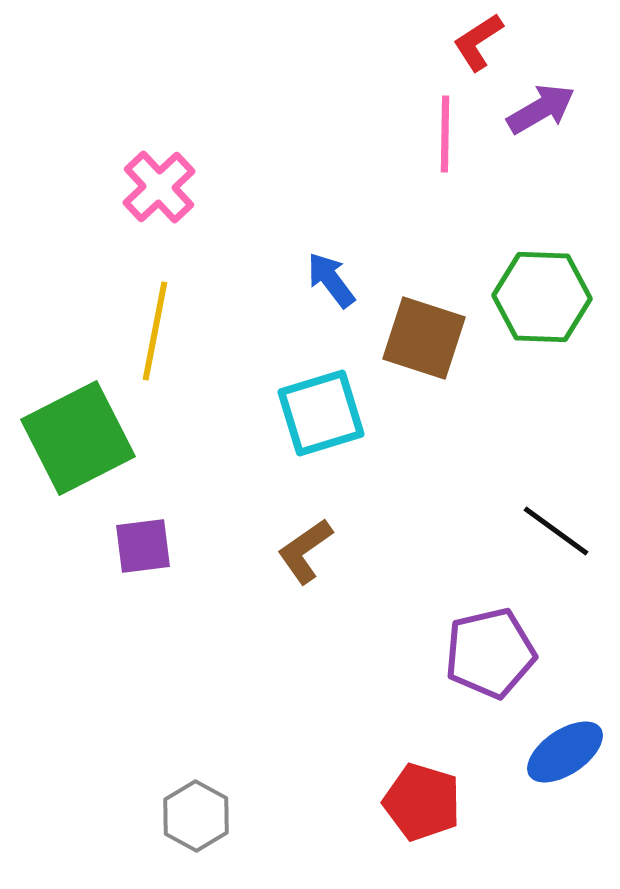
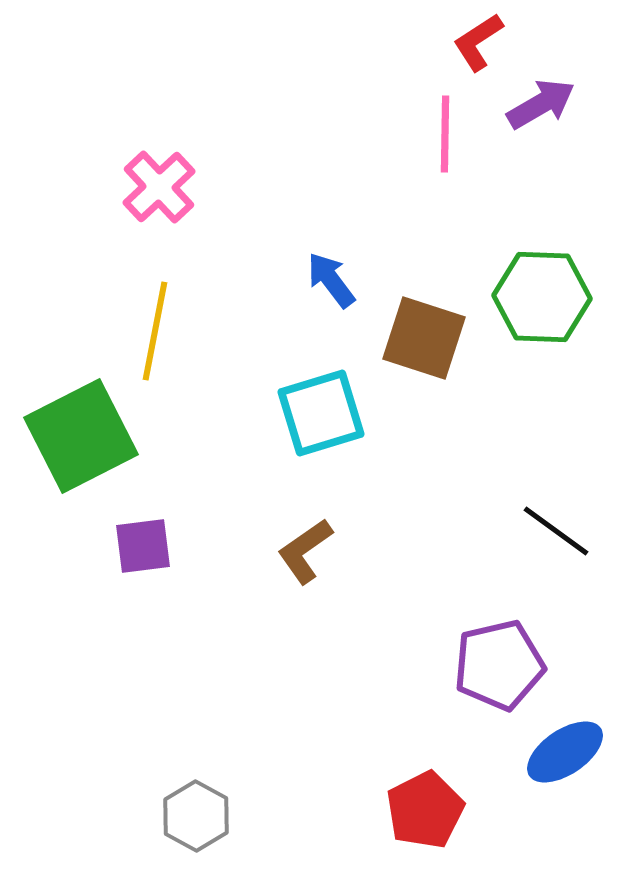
purple arrow: moved 5 px up
green square: moved 3 px right, 2 px up
purple pentagon: moved 9 px right, 12 px down
red pentagon: moved 3 px right, 8 px down; rotated 28 degrees clockwise
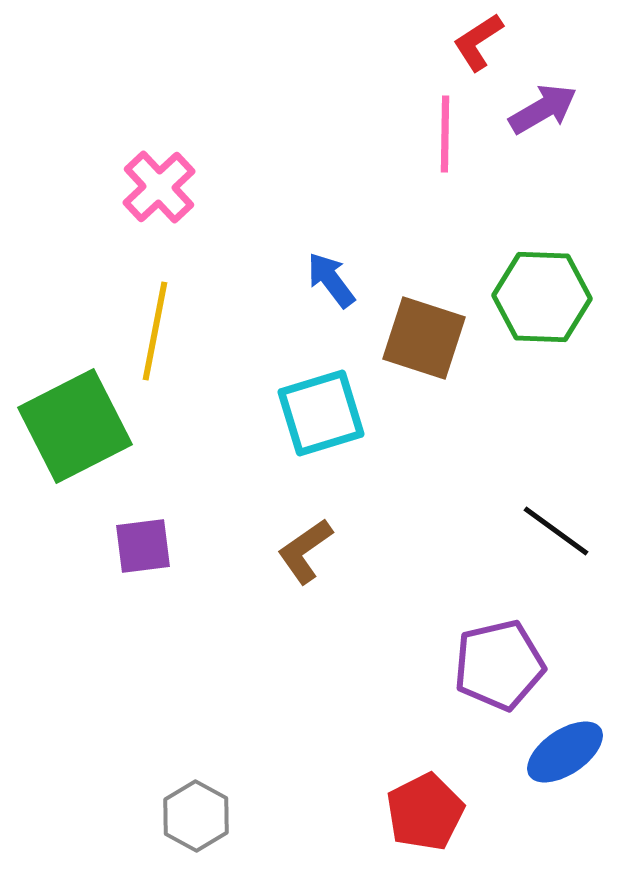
purple arrow: moved 2 px right, 5 px down
green square: moved 6 px left, 10 px up
red pentagon: moved 2 px down
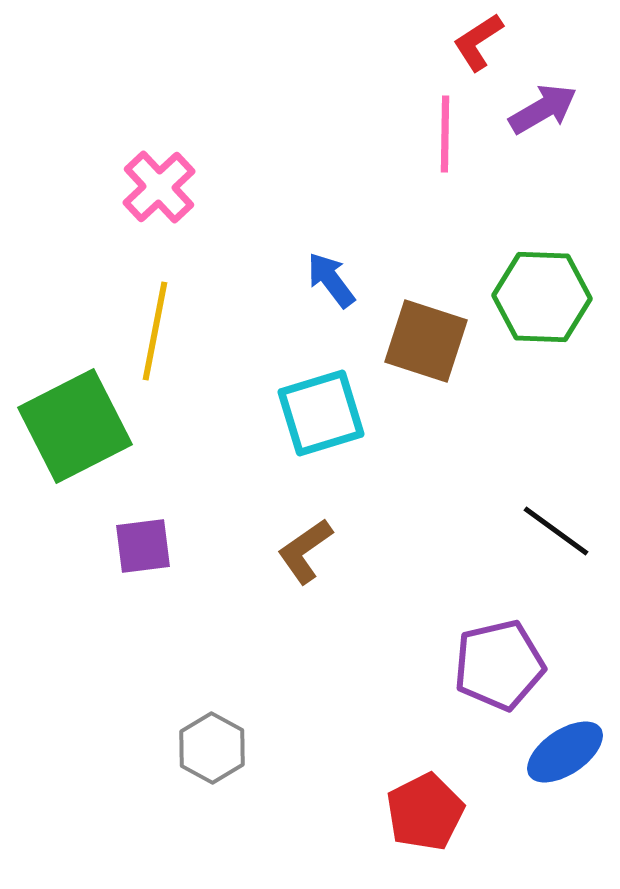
brown square: moved 2 px right, 3 px down
gray hexagon: moved 16 px right, 68 px up
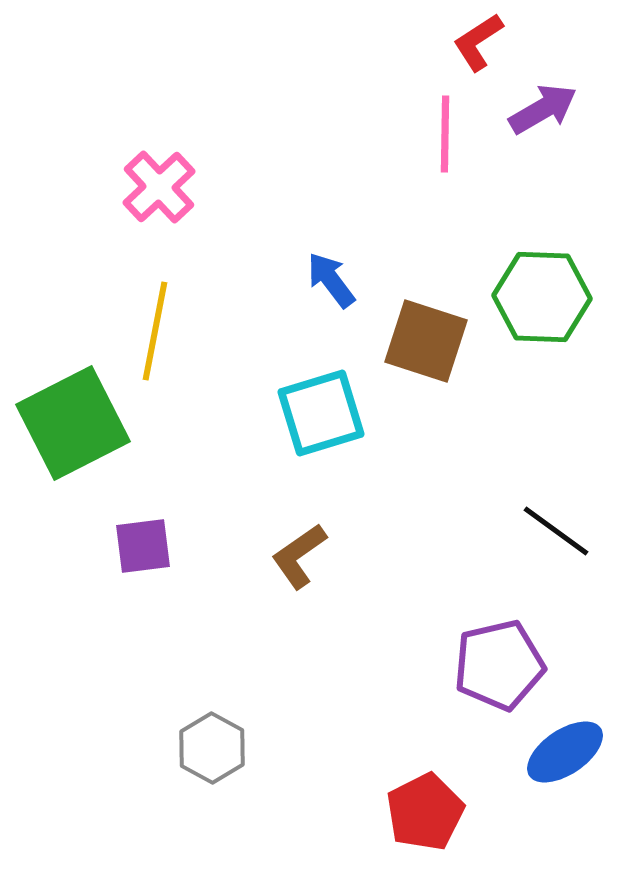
green square: moved 2 px left, 3 px up
brown L-shape: moved 6 px left, 5 px down
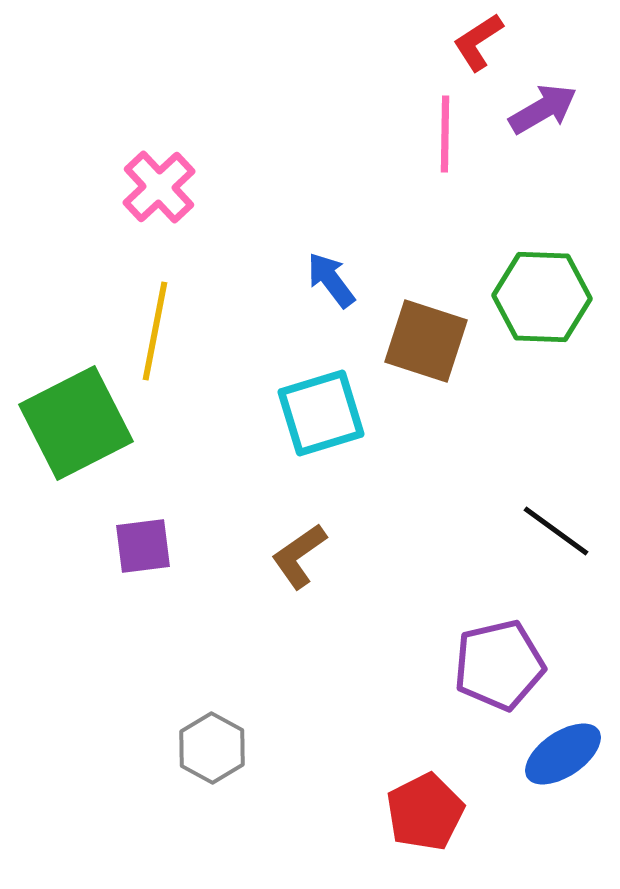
green square: moved 3 px right
blue ellipse: moved 2 px left, 2 px down
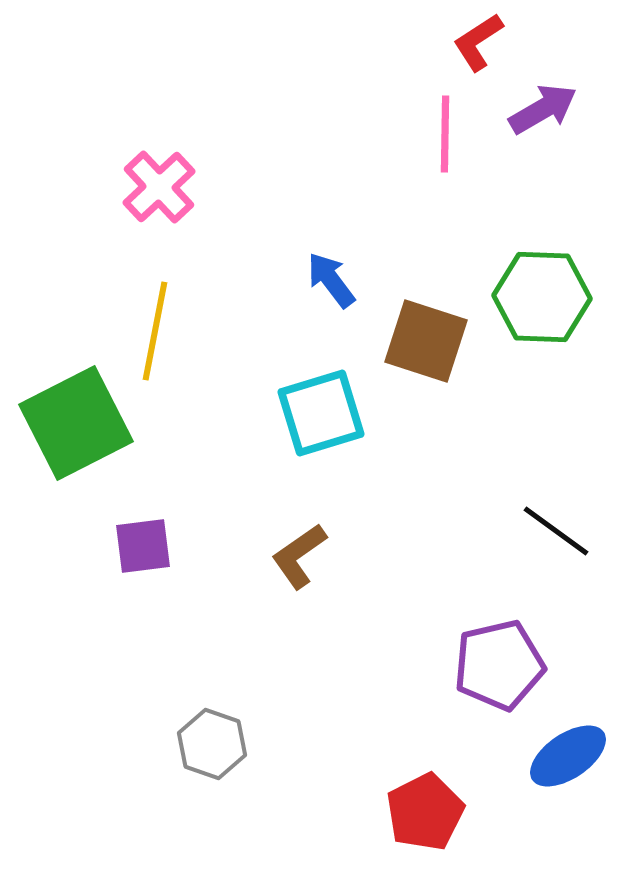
gray hexagon: moved 4 px up; rotated 10 degrees counterclockwise
blue ellipse: moved 5 px right, 2 px down
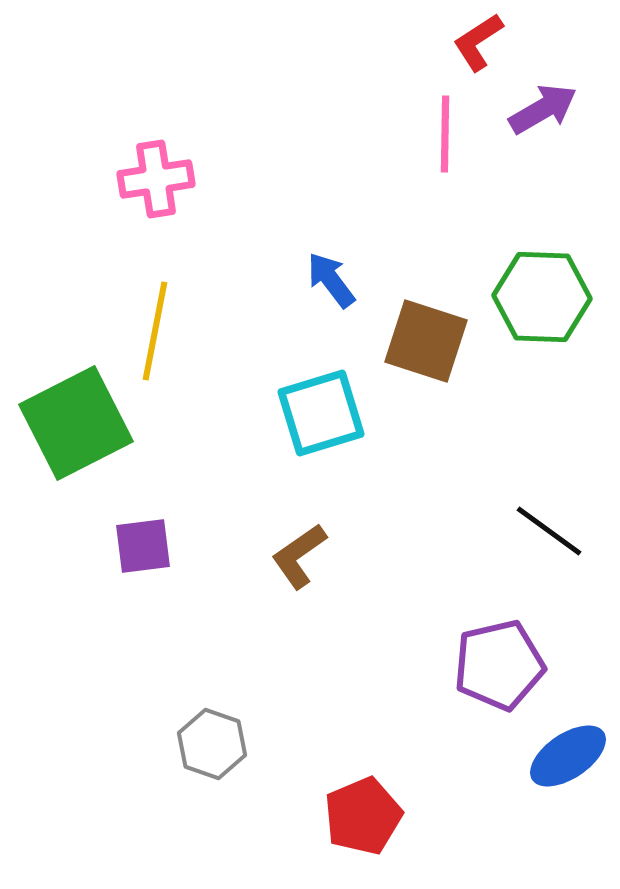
pink cross: moved 3 px left, 8 px up; rotated 34 degrees clockwise
black line: moved 7 px left
red pentagon: moved 62 px left, 4 px down; rotated 4 degrees clockwise
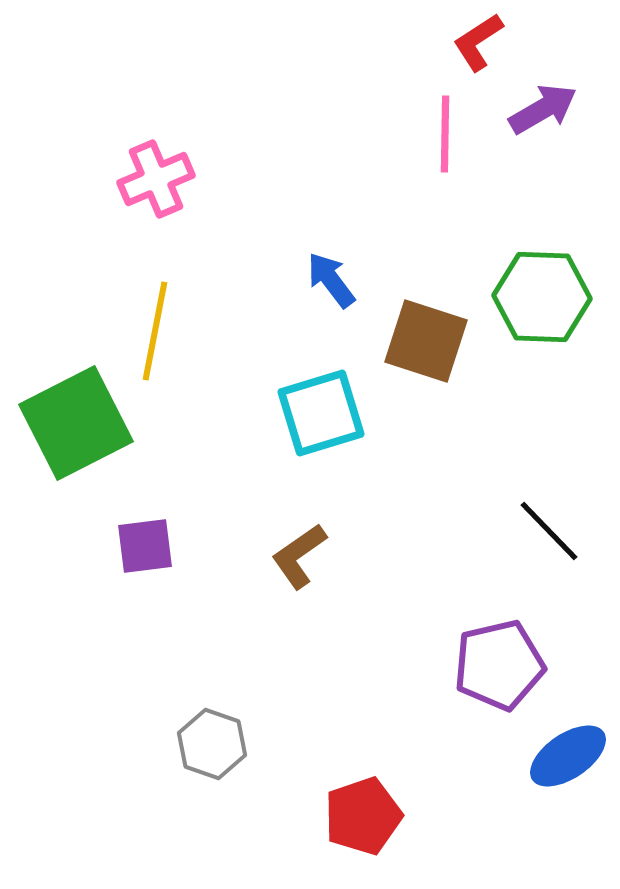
pink cross: rotated 14 degrees counterclockwise
black line: rotated 10 degrees clockwise
purple square: moved 2 px right
red pentagon: rotated 4 degrees clockwise
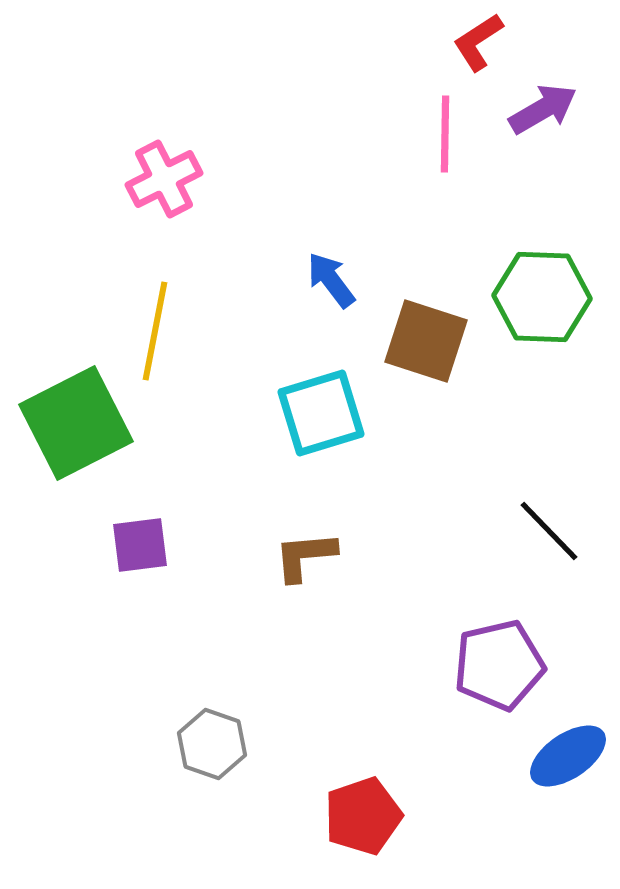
pink cross: moved 8 px right; rotated 4 degrees counterclockwise
purple square: moved 5 px left, 1 px up
brown L-shape: moved 6 px right; rotated 30 degrees clockwise
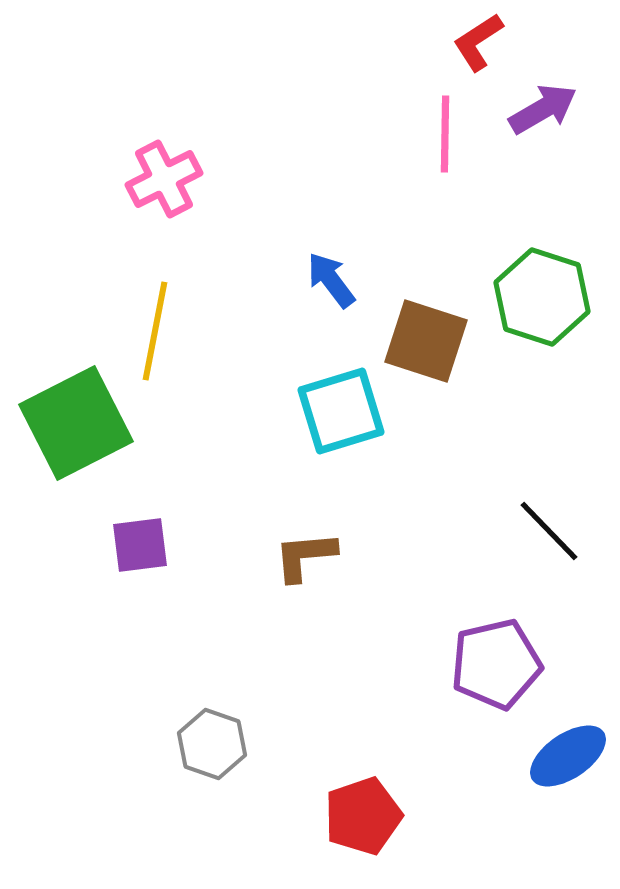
green hexagon: rotated 16 degrees clockwise
cyan square: moved 20 px right, 2 px up
purple pentagon: moved 3 px left, 1 px up
